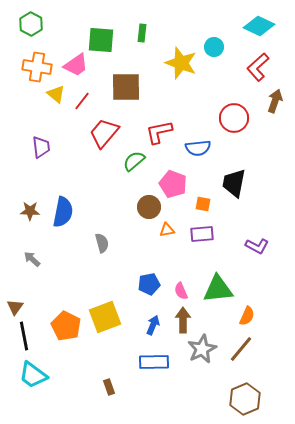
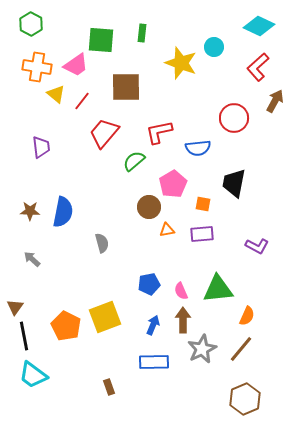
brown arrow at (275, 101): rotated 10 degrees clockwise
pink pentagon at (173, 184): rotated 20 degrees clockwise
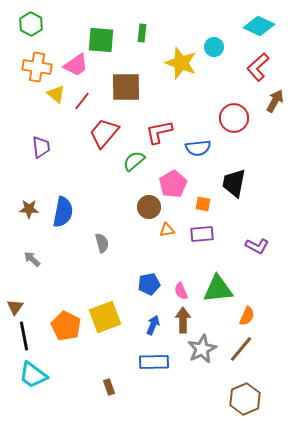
brown star at (30, 211): moved 1 px left, 2 px up
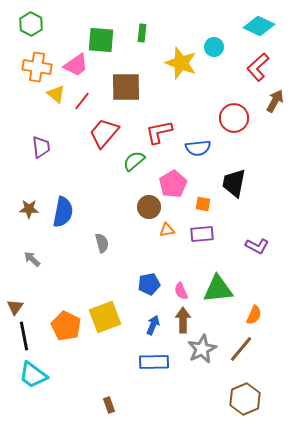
orange semicircle at (247, 316): moved 7 px right, 1 px up
brown rectangle at (109, 387): moved 18 px down
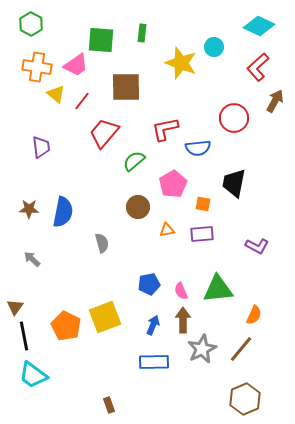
red L-shape at (159, 132): moved 6 px right, 3 px up
brown circle at (149, 207): moved 11 px left
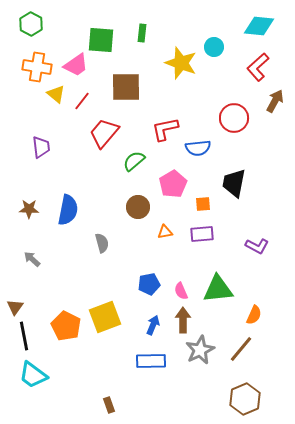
cyan diamond at (259, 26): rotated 20 degrees counterclockwise
orange square at (203, 204): rotated 14 degrees counterclockwise
blue semicircle at (63, 212): moved 5 px right, 2 px up
orange triangle at (167, 230): moved 2 px left, 2 px down
gray star at (202, 349): moved 2 px left, 1 px down
blue rectangle at (154, 362): moved 3 px left, 1 px up
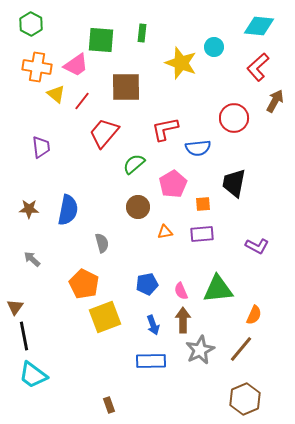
green semicircle at (134, 161): moved 3 px down
blue pentagon at (149, 284): moved 2 px left
blue arrow at (153, 325): rotated 138 degrees clockwise
orange pentagon at (66, 326): moved 18 px right, 42 px up
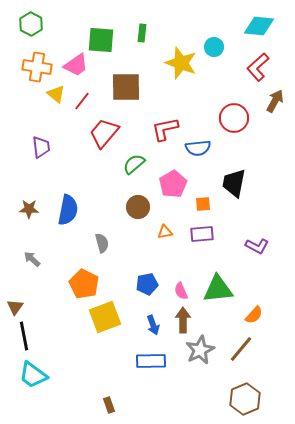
orange semicircle at (254, 315): rotated 18 degrees clockwise
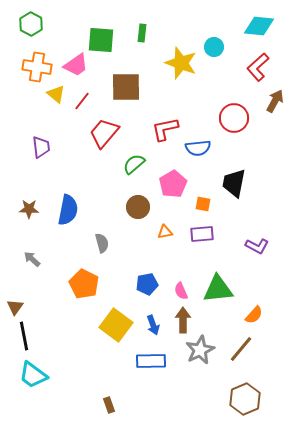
orange square at (203, 204): rotated 14 degrees clockwise
yellow square at (105, 317): moved 11 px right, 8 px down; rotated 32 degrees counterclockwise
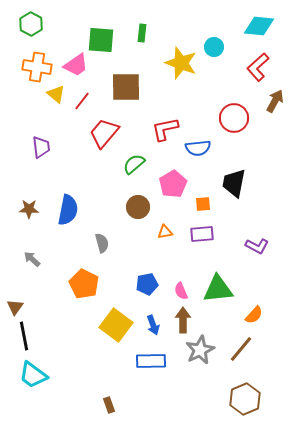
orange square at (203, 204): rotated 14 degrees counterclockwise
